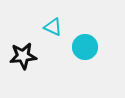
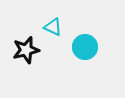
black star: moved 3 px right, 6 px up; rotated 8 degrees counterclockwise
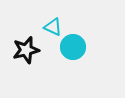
cyan circle: moved 12 px left
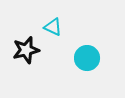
cyan circle: moved 14 px right, 11 px down
